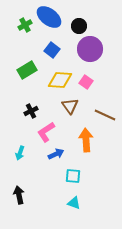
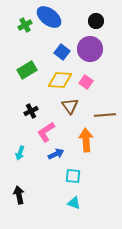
black circle: moved 17 px right, 5 px up
blue square: moved 10 px right, 2 px down
brown line: rotated 30 degrees counterclockwise
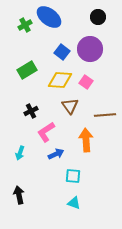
black circle: moved 2 px right, 4 px up
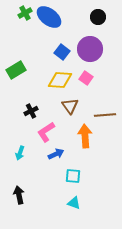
green cross: moved 12 px up
green rectangle: moved 11 px left
pink square: moved 4 px up
orange arrow: moved 1 px left, 4 px up
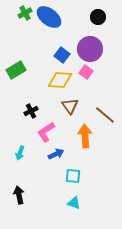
blue square: moved 3 px down
pink square: moved 6 px up
brown line: rotated 45 degrees clockwise
